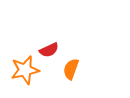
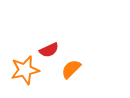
orange semicircle: rotated 25 degrees clockwise
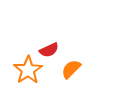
orange star: moved 3 px right; rotated 20 degrees counterclockwise
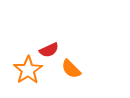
orange semicircle: rotated 90 degrees counterclockwise
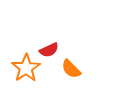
orange star: moved 2 px left, 2 px up
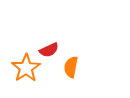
orange semicircle: moved 2 px up; rotated 55 degrees clockwise
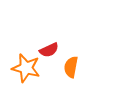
orange star: rotated 24 degrees counterclockwise
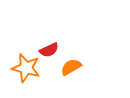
orange semicircle: rotated 50 degrees clockwise
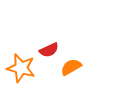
orange star: moved 5 px left
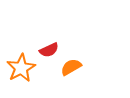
orange star: rotated 28 degrees clockwise
